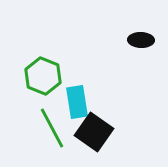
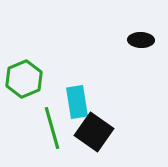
green hexagon: moved 19 px left, 3 px down; rotated 15 degrees clockwise
green line: rotated 12 degrees clockwise
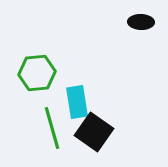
black ellipse: moved 18 px up
green hexagon: moved 13 px right, 6 px up; rotated 18 degrees clockwise
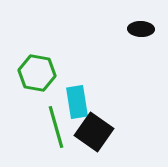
black ellipse: moved 7 px down
green hexagon: rotated 15 degrees clockwise
green line: moved 4 px right, 1 px up
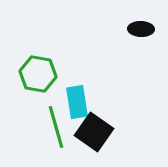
green hexagon: moved 1 px right, 1 px down
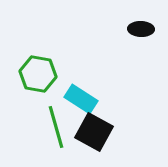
cyan rectangle: moved 4 px right, 3 px up; rotated 48 degrees counterclockwise
black square: rotated 6 degrees counterclockwise
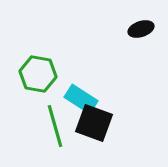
black ellipse: rotated 20 degrees counterclockwise
green line: moved 1 px left, 1 px up
black square: moved 9 px up; rotated 9 degrees counterclockwise
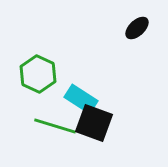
black ellipse: moved 4 px left, 1 px up; rotated 25 degrees counterclockwise
green hexagon: rotated 15 degrees clockwise
green line: rotated 57 degrees counterclockwise
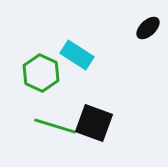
black ellipse: moved 11 px right
green hexagon: moved 3 px right, 1 px up
cyan rectangle: moved 4 px left, 44 px up
